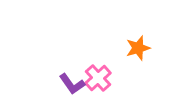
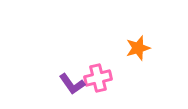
pink cross: rotated 28 degrees clockwise
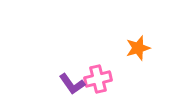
pink cross: moved 1 px down
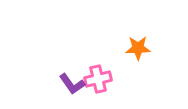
orange star: rotated 15 degrees clockwise
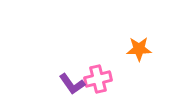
orange star: moved 1 px right, 1 px down
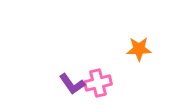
pink cross: moved 4 px down
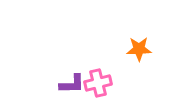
purple L-shape: rotated 56 degrees counterclockwise
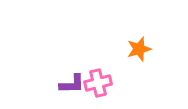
orange star: rotated 15 degrees counterclockwise
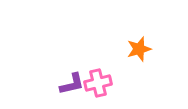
purple L-shape: rotated 12 degrees counterclockwise
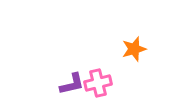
orange star: moved 5 px left
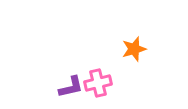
purple L-shape: moved 1 px left, 3 px down
